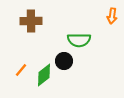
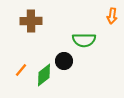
green semicircle: moved 5 px right
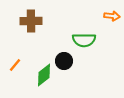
orange arrow: rotated 91 degrees counterclockwise
orange line: moved 6 px left, 5 px up
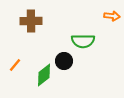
green semicircle: moved 1 px left, 1 px down
